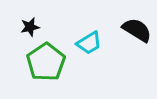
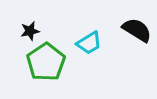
black star: moved 4 px down
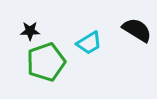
black star: rotated 12 degrees clockwise
green pentagon: rotated 15 degrees clockwise
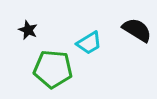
black star: moved 2 px left, 1 px up; rotated 24 degrees clockwise
green pentagon: moved 7 px right, 7 px down; rotated 24 degrees clockwise
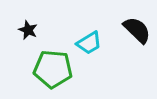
black semicircle: rotated 12 degrees clockwise
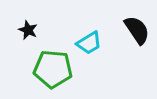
black semicircle: rotated 12 degrees clockwise
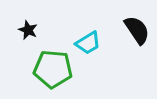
cyan trapezoid: moved 1 px left
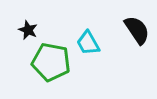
cyan trapezoid: rotated 92 degrees clockwise
green pentagon: moved 2 px left, 7 px up; rotated 6 degrees clockwise
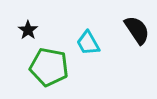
black star: rotated 12 degrees clockwise
green pentagon: moved 2 px left, 5 px down
